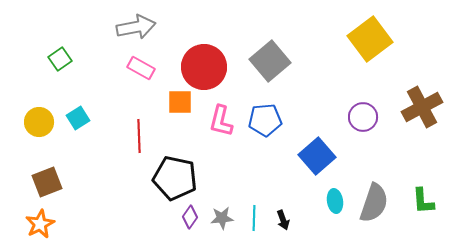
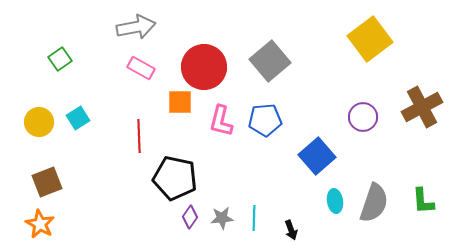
black arrow: moved 8 px right, 10 px down
orange star: rotated 16 degrees counterclockwise
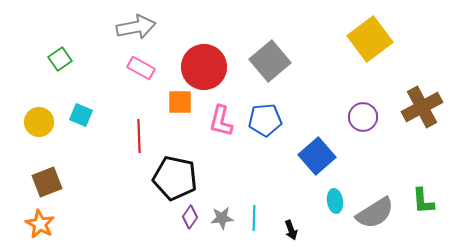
cyan square: moved 3 px right, 3 px up; rotated 35 degrees counterclockwise
gray semicircle: moved 1 px right, 10 px down; rotated 39 degrees clockwise
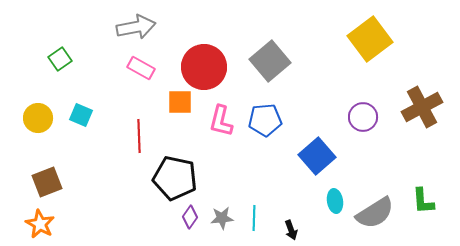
yellow circle: moved 1 px left, 4 px up
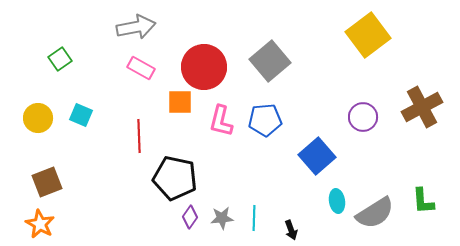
yellow square: moved 2 px left, 4 px up
cyan ellipse: moved 2 px right
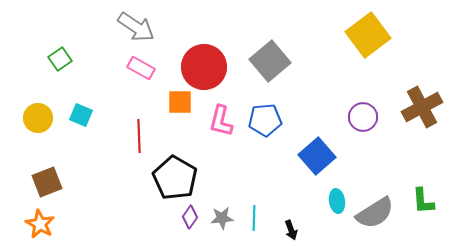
gray arrow: rotated 45 degrees clockwise
black pentagon: rotated 18 degrees clockwise
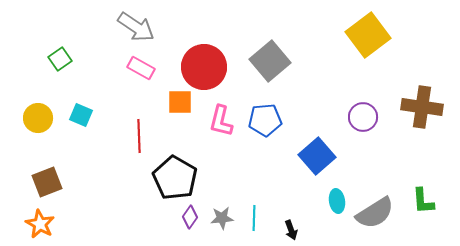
brown cross: rotated 36 degrees clockwise
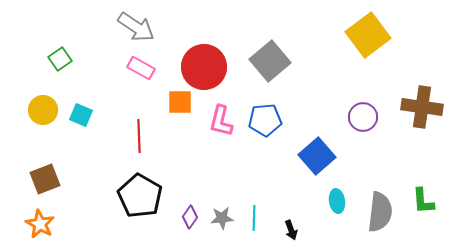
yellow circle: moved 5 px right, 8 px up
black pentagon: moved 35 px left, 18 px down
brown square: moved 2 px left, 3 px up
gray semicircle: moved 5 px right, 1 px up; rotated 51 degrees counterclockwise
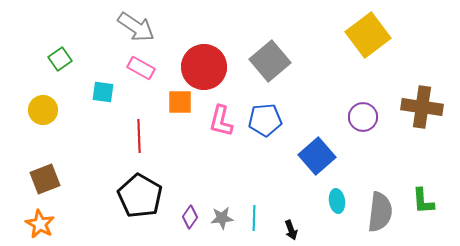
cyan square: moved 22 px right, 23 px up; rotated 15 degrees counterclockwise
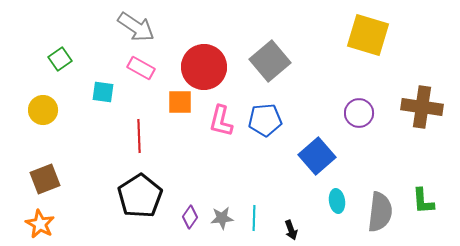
yellow square: rotated 36 degrees counterclockwise
purple circle: moved 4 px left, 4 px up
black pentagon: rotated 9 degrees clockwise
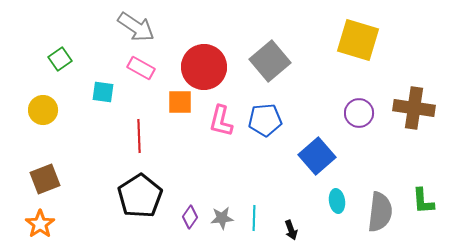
yellow square: moved 10 px left, 5 px down
brown cross: moved 8 px left, 1 px down
orange star: rotated 8 degrees clockwise
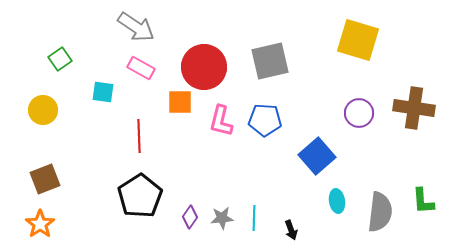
gray square: rotated 27 degrees clockwise
blue pentagon: rotated 8 degrees clockwise
